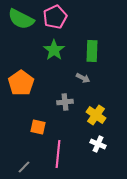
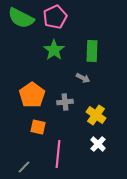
green semicircle: moved 1 px up
orange pentagon: moved 11 px right, 12 px down
white cross: rotated 21 degrees clockwise
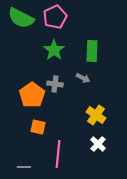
gray cross: moved 10 px left, 18 px up; rotated 14 degrees clockwise
gray line: rotated 48 degrees clockwise
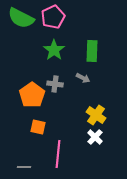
pink pentagon: moved 2 px left
white cross: moved 3 px left, 7 px up
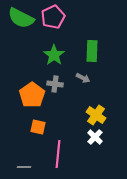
green star: moved 5 px down
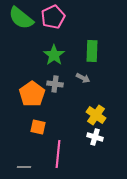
green semicircle: rotated 12 degrees clockwise
orange pentagon: moved 1 px up
white cross: rotated 28 degrees counterclockwise
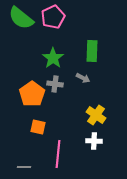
green star: moved 1 px left, 3 px down
white cross: moved 1 px left, 4 px down; rotated 14 degrees counterclockwise
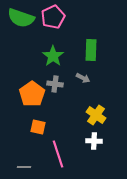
green semicircle: rotated 20 degrees counterclockwise
green rectangle: moved 1 px left, 1 px up
green star: moved 2 px up
pink line: rotated 24 degrees counterclockwise
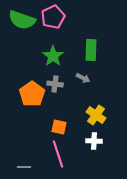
green semicircle: moved 1 px right, 2 px down
orange square: moved 21 px right
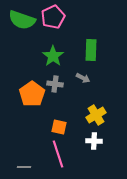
yellow cross: rotated 24 degrees clockwise
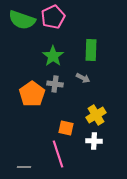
orange square: moved 7 px right, 1 px down
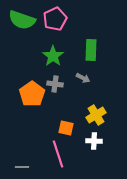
pink pentagon: moved 2 px right, 2 px down
gray line: moved 2 px left
